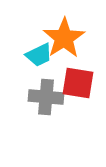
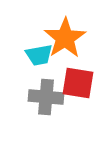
orange star: moved 1 px right
cyan trapezoid: rotated 16 degrees clockwise
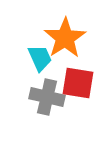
cyan trapezoid: moved 1 px right, 3 px down; rotated 104 degrees counterclockwise
gray cross: moved 1 px right; rotated 8 degrees clockwise
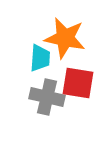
orange star: rotated 27 degrees counterclockwise
cyan trapezoid: rotated 28 degrees clockwise
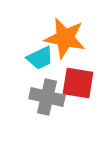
cyan trapezoid: rotated 60 degrees clockwise
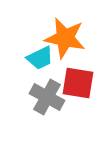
gray cross: rotated 16 degrees clockwise
